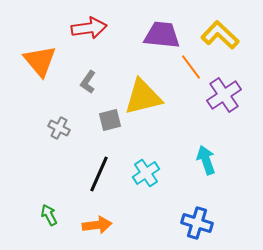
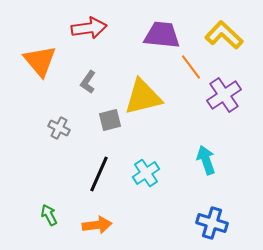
yellow L-shape: moved 4 px right
blue cross: moved 15 px right
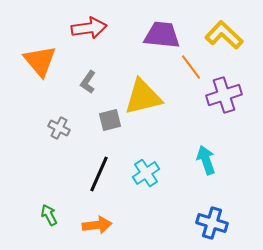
purple cross: rotated 16 degrees clockwise
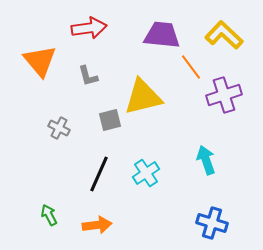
gray L-shape: moved 6 px up; rotated 50 degrees counterclockwise
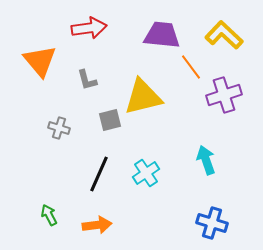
gray L-shape: moved 1 px left, 4 px down
gray cross: rotated 10 degrees counterclockwise
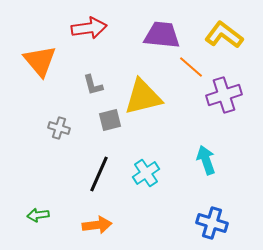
yellow L-shape: rotated 6 degrees counterclockwise
orange line: rotated 12 degrees counterclockwise
gray L-shape: moved 6 px right, 5 px down
green arrow: moved 11 px left; rotated 70 degrees counterclockwise
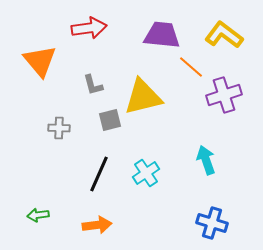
gray cross: rotated 15 degrees counterclockwise
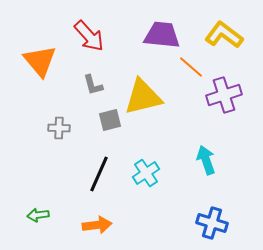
red arrow: moved 8 px down; rotated 56 degrees clockwise
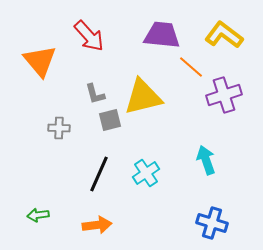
gray L-shape: moved 2 px right, 9 px down
